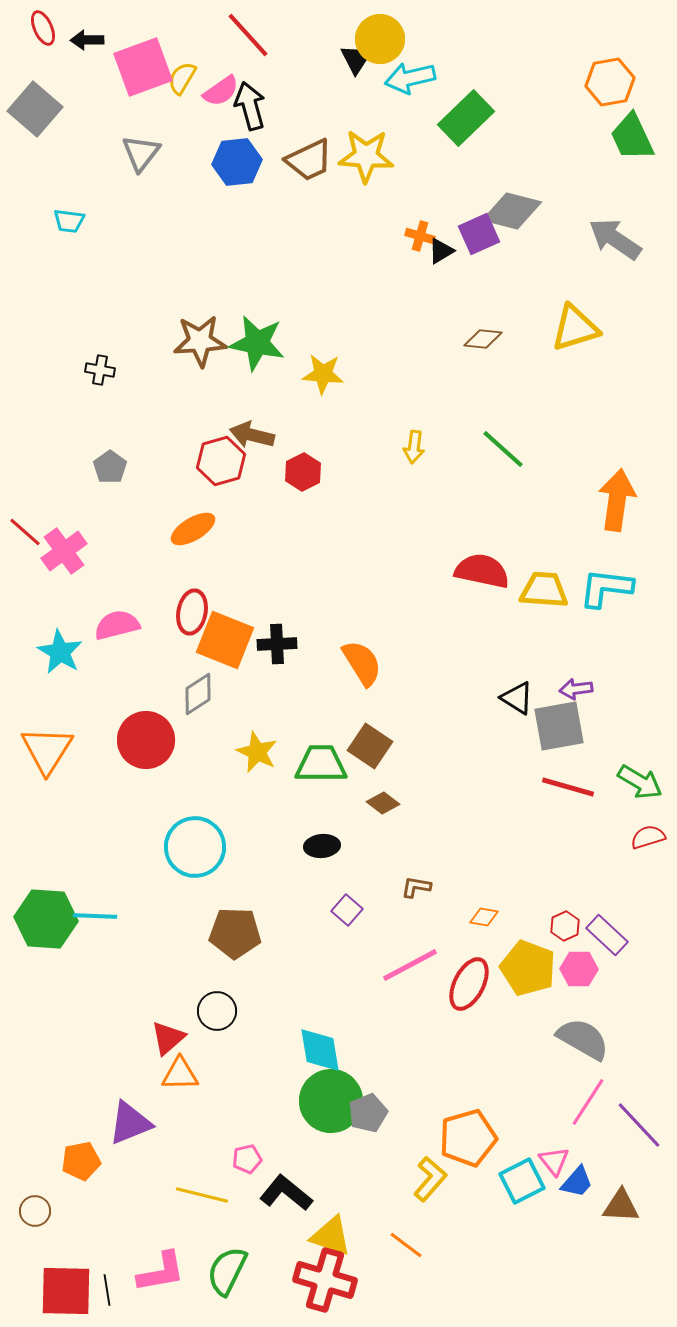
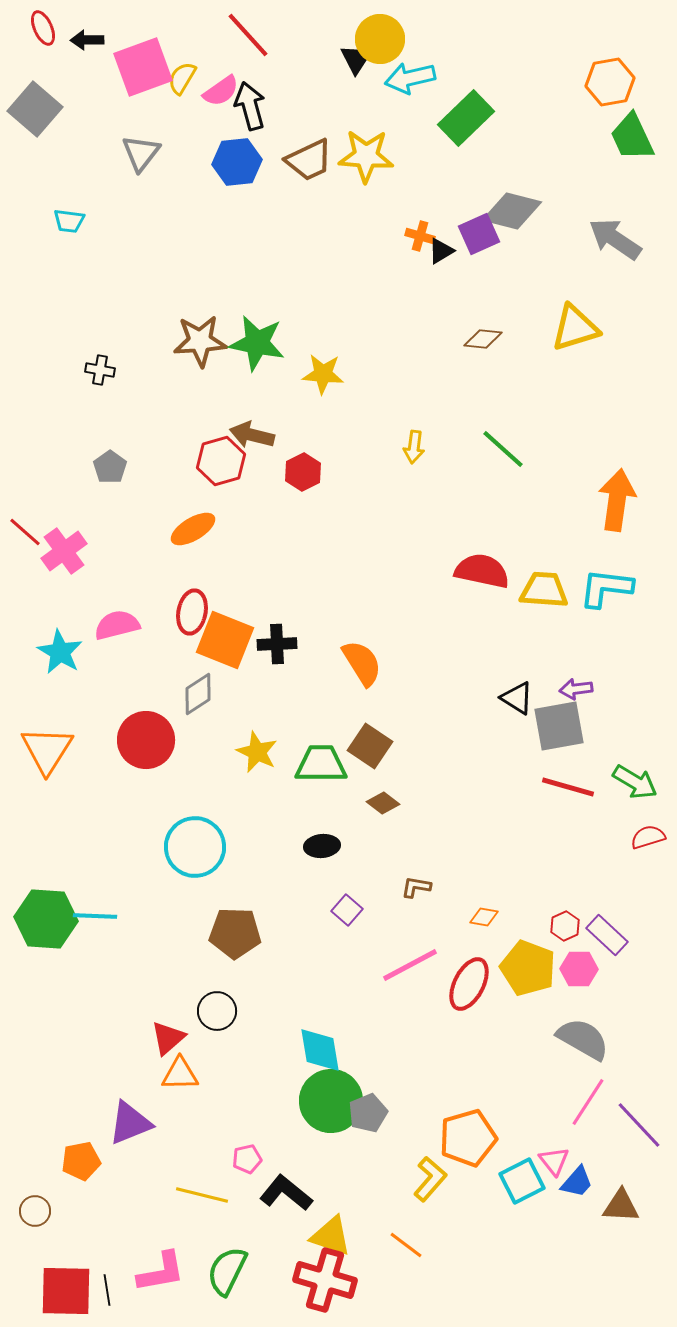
green arrow at (640, 782): moved 5 px left
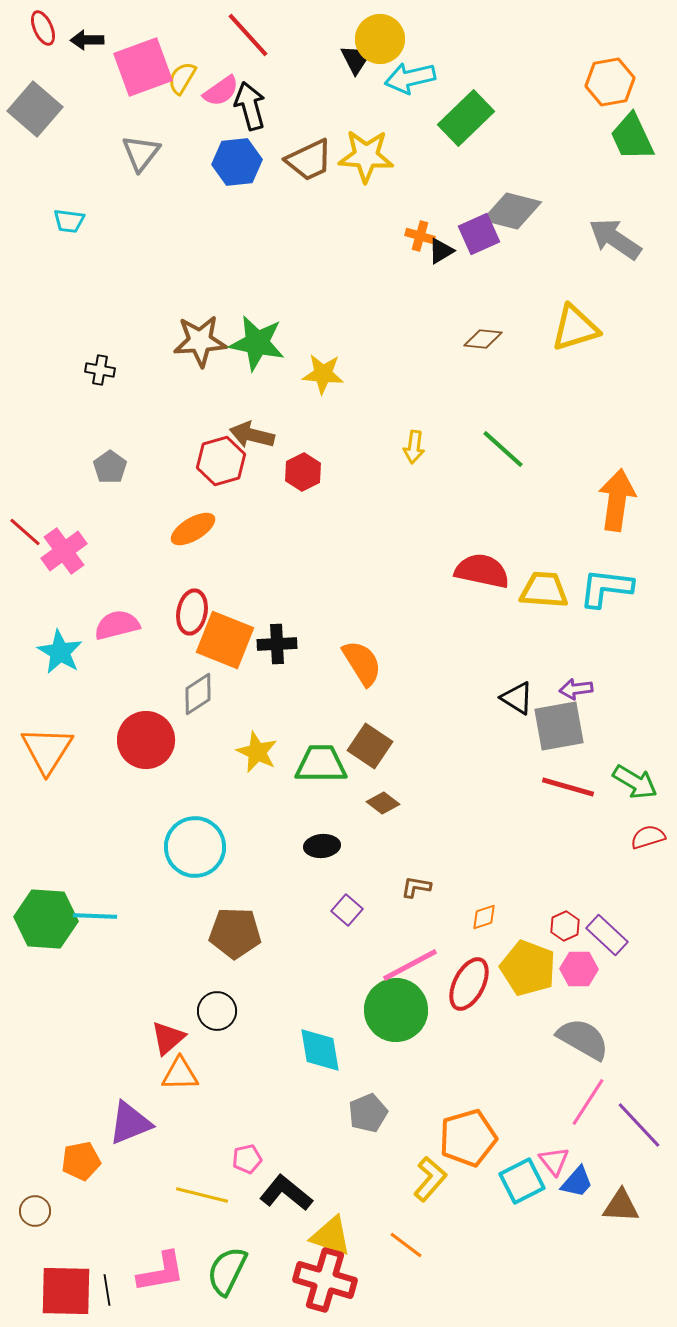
orange diamond at (484, 917): rotated 28 degrees counterclockwise
green circle at (331, 1101): moved 65 px right, 91 px up
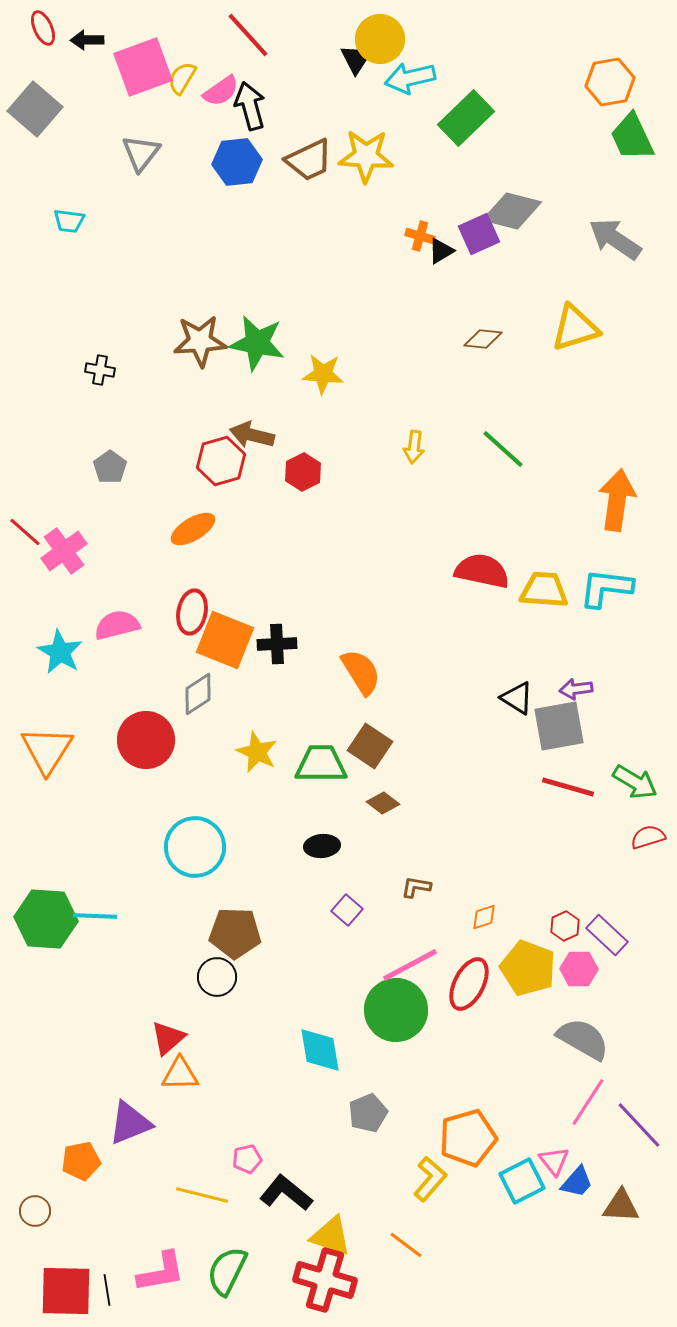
orange semicircle at (362, 663): moved 1 px left, 9 px down
black circle at (217, 1011): moved 34 px up
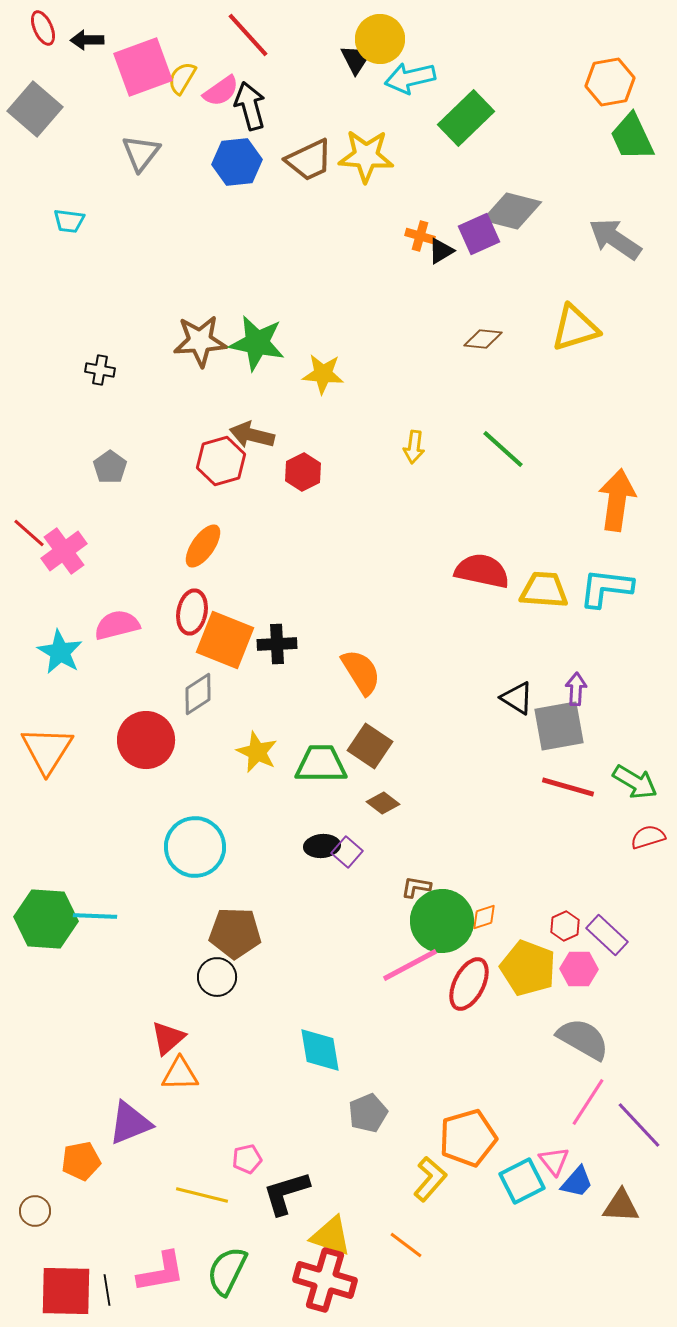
orange ellipse at (193, 529): moved 10 px right, 17 px down; rotated 24 degrees counterclockwise
red line at (25, 532): moved 4 px right, 1 px down
purple arrow at (576, 689): rotated 100 degrees clockwise
purple square at (347, 910): moved 58 px up
green circle at (396, 1010): moved 46 px right, 89 px up
black L-shape at (286, 1193): rotated 56 degrees counterclockwise
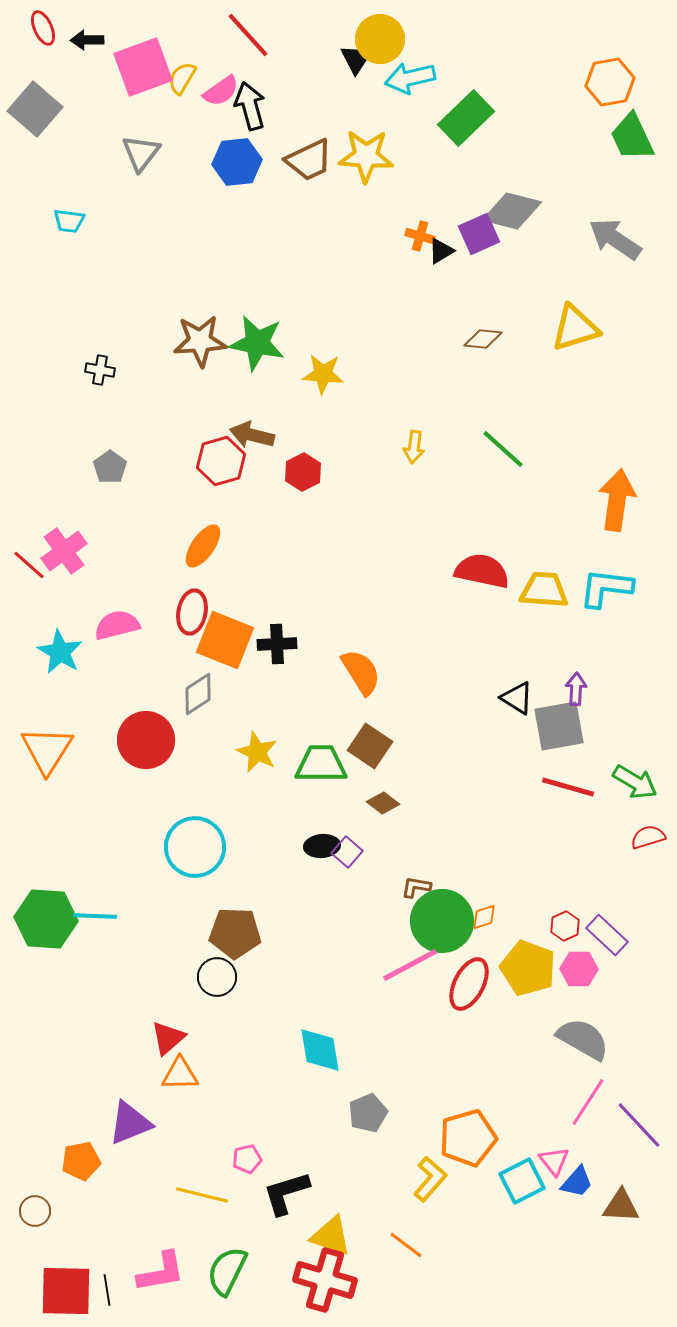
red line at (29, 533): moved 32 px down
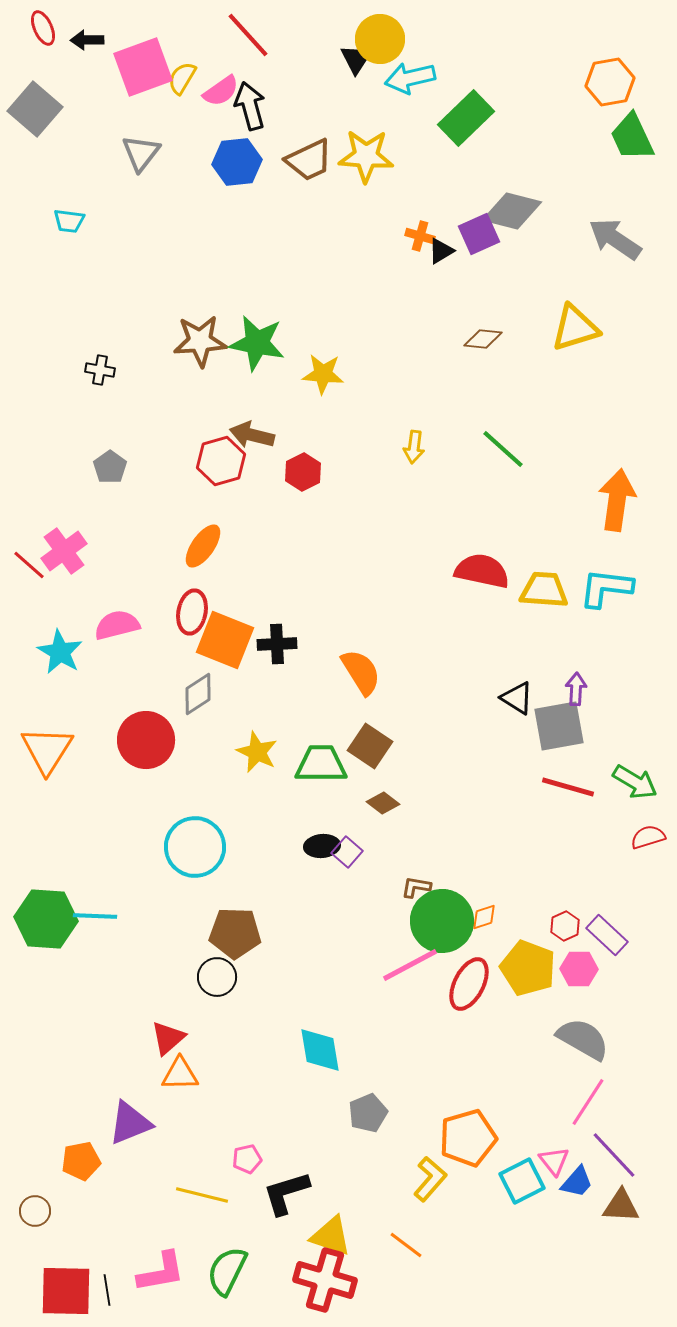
purple line at (639, 1125): moved 25 px left, 30 px down
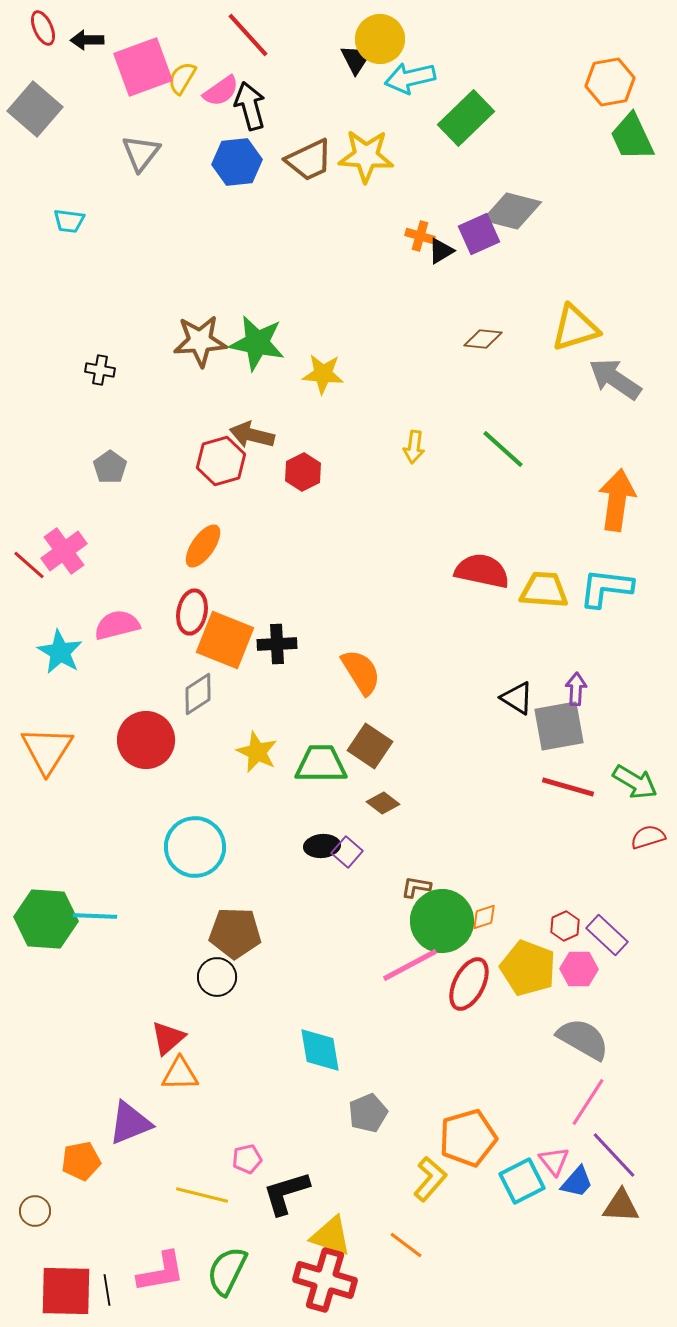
gray arrow at (615, 239): moved 140 px down
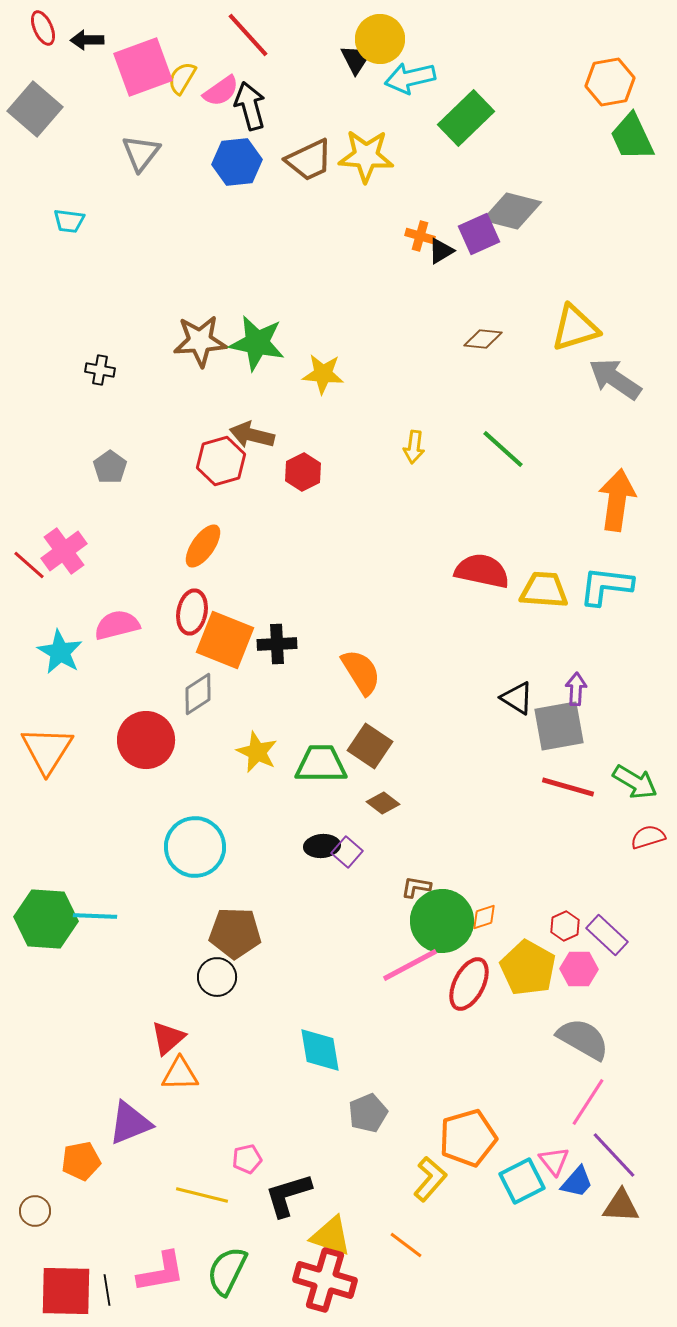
cyan L-shape at (606, 588): moved 2 px up
yellow pentagon at (528, 968): rotated 8 degrees clockwise
black L-shape at (286, 1193): moved 2 px right, 2 px down
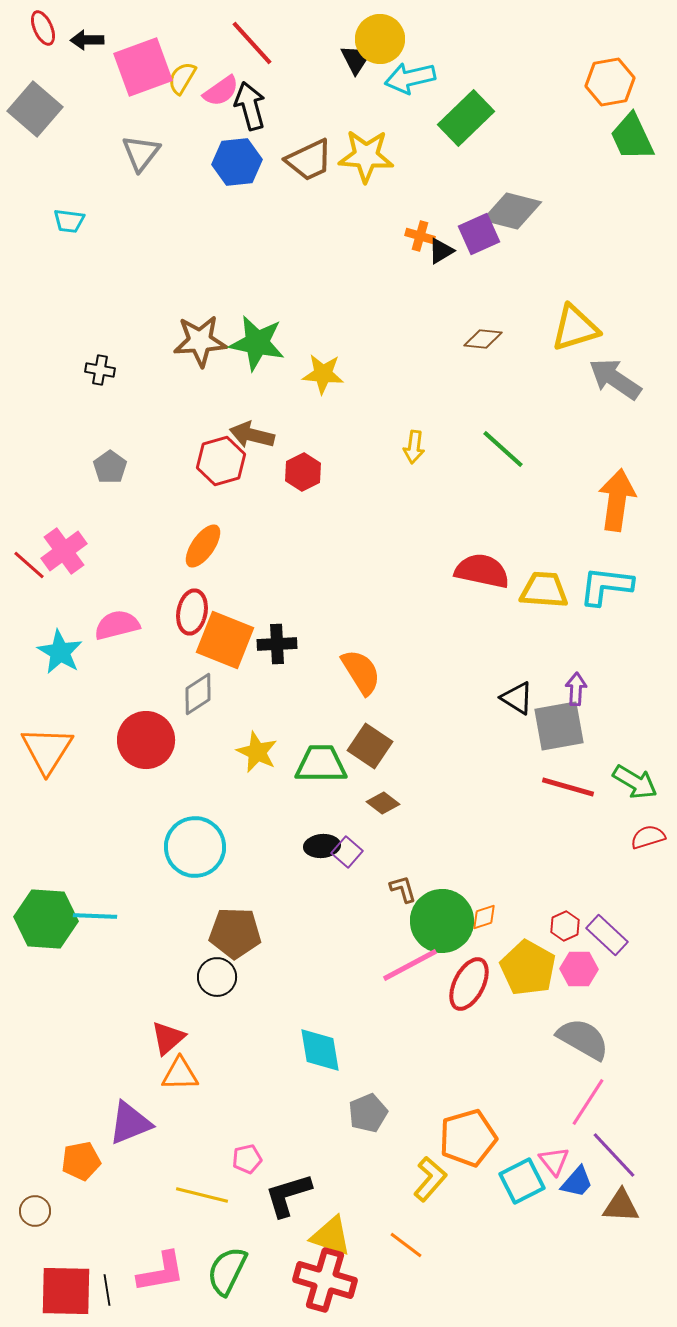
red line at (248, 35): moved 4 px right, 8 px down
brown L-shape at (416, 887): moved 13 px left, 2 px down; rotated 64 degrees clockwise
